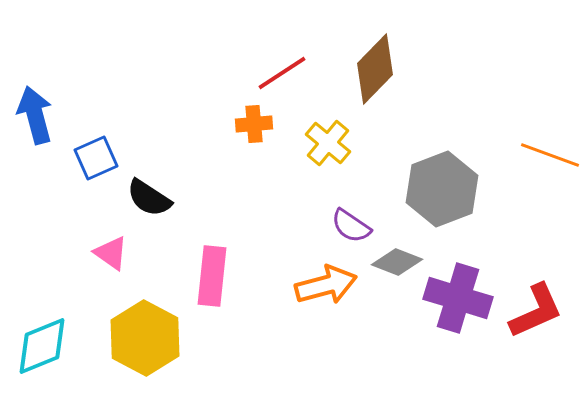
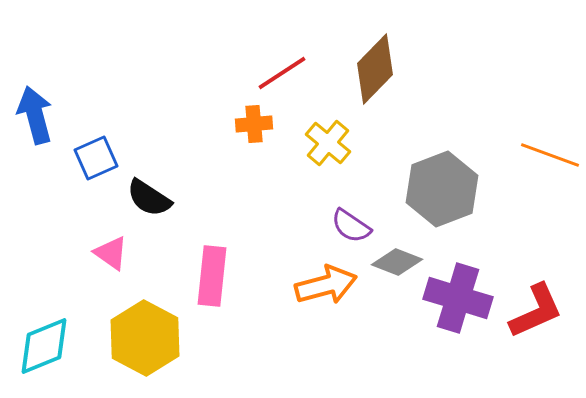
cyan diamond: moved 2 px right
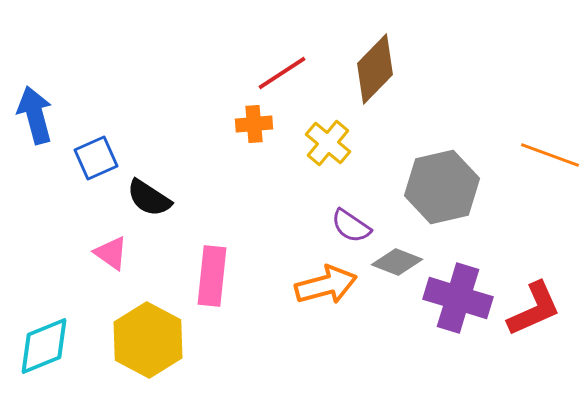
gray hexagon: moved 2 px up; rotated 8 degrees clockwise
red L-shape: moved 2 px left, 2 px up
yellow hexagon: moved 3 px right, 2 px down
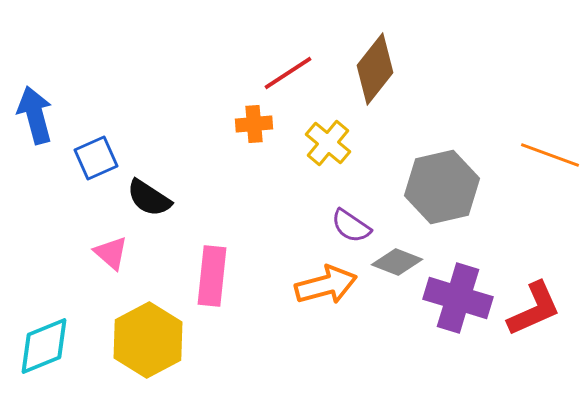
brown diamond: rotated 6 degrees counterclockwise
red line: moved 6 px right
pink triangle: rotated 6 degrees clockwise
yellow hexagon: rotated 4 degrees clockwise
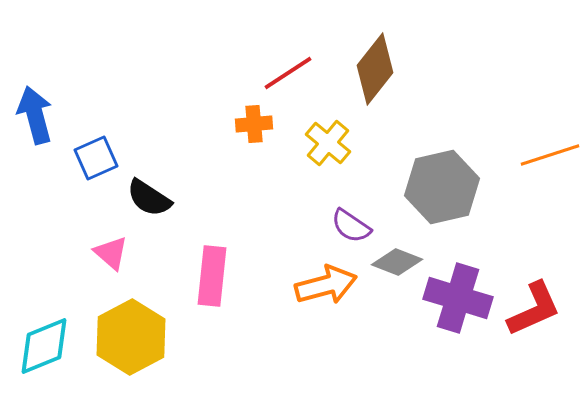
orange line: rotated 38 degrees counterclockwise
yellow hexagon: moved 17 px left, 3 px up
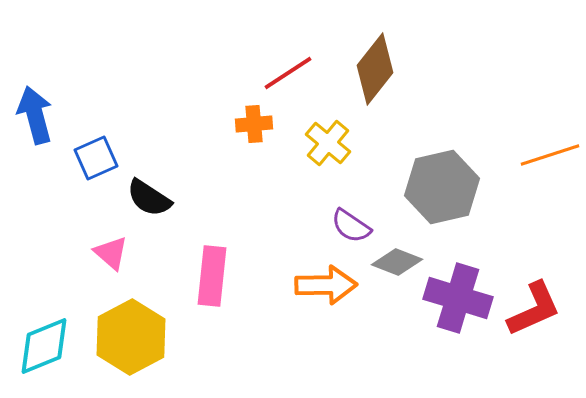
orange arrow: rotated 14 degrees clockwise
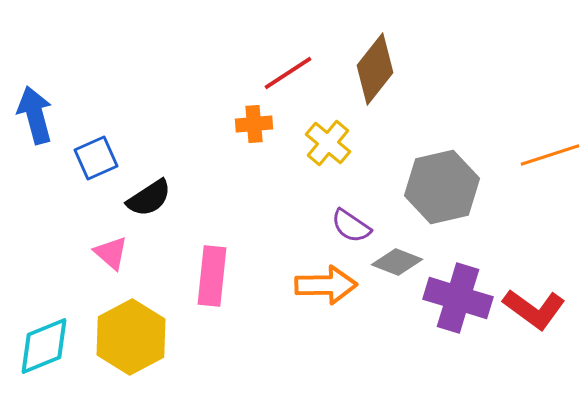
black semicircle: rotated 66 degrees counterclockwise
red L-shape: rotated 60 degrees clockwise
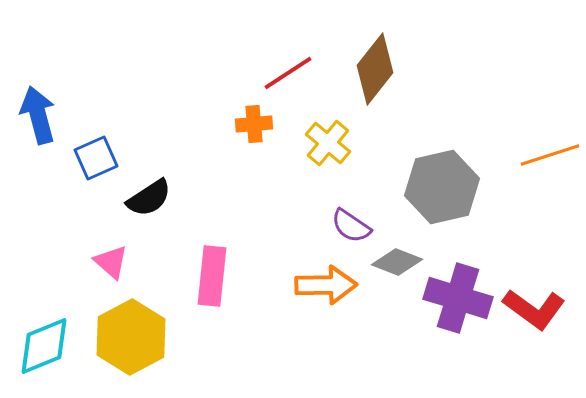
blue arrow: moved 3 px right
pink triangle: moved 9 px down
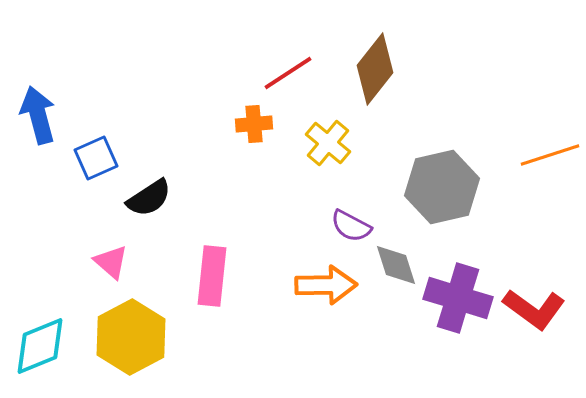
purple semicircle: rotated 6 degrees counterclockwise
gray diamond: moved 1 px left, 3 px down; rotated 51 degrees clockwise
cyan diamond: moved 4 px left
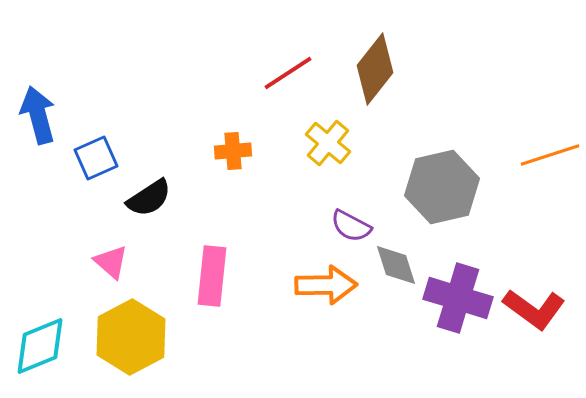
orange cross: moved 21 px left, 27 px down
